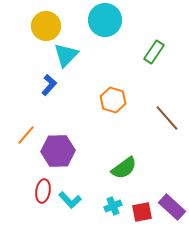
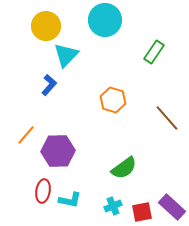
cyan L-shape: rotated 35 degrees counterclockwise
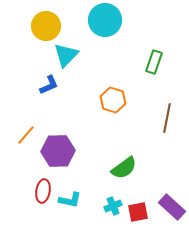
green rectangle: moved 10 px down; rotated 15 degrees counterclockwise
blue L-shape: rotated 25 degrees clockwise
brown line: rotated 52 degrees clockwise
red square: moved 4 px left
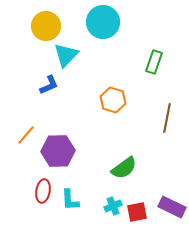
cyan circle: moved 2 px left, 2 px down
cyan L-shape: rotated 75 degrees clockwise
purple rectangle: rotated 16 degrees counterclockwise
red square: moved 1 px left
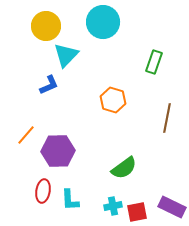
cyan cross: rotated 12 degrees clockwise
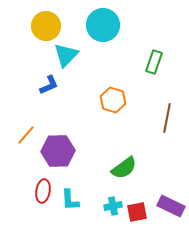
cyan circle: moved 3 px down
purple rectangle: moved 1 px left, 1 px up
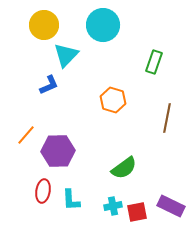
yellow circle: moved 2 px left, 1 px up
cyan L-shape: moved 1 px right
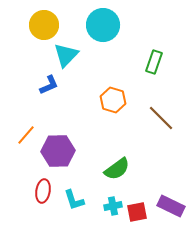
brown line: moved 6 px left; rotated 56 degrees counterclockwise
green semicircle: moved 7 px left, 1 px down
cyan L-shape: moved 3 px right; rotated 15 degrees counterclockwise
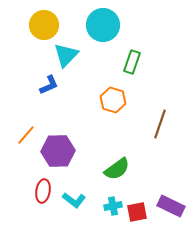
green rectangle: moved 22 px left
brown line: moved 1 px left, 6 px down; rotated 64 degrees clockwise
cyan L-shape: rotated 35 degrees counterclockwise
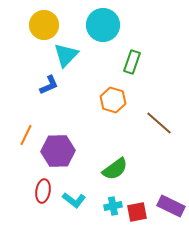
brown line: moved 1 px left, 1 px up; rotated 68 degrees counterclockwise
orange line: rotated 15 degrees counterclockwise
green semicircle: moved 2 px left
